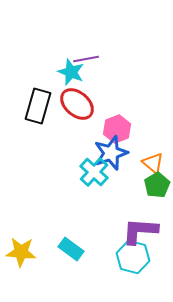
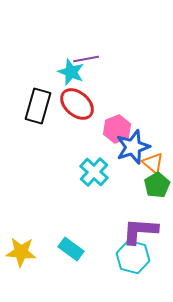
blue star: moved 22 px right, 6 px up
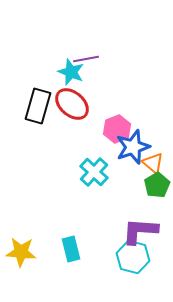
red ellipse: moved 5 px left
cyan rectangle: rotated 40 degrees clockwise
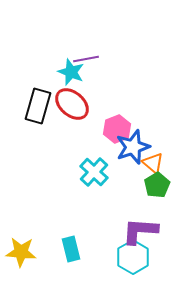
cyan hexagon: rotated 16 degrees clockwise
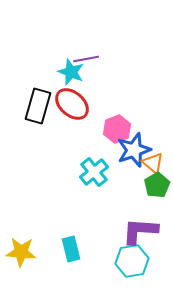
blue star: moved 1 px right, 3 px down
cyan cross: rotated 8 degrees clockwise
cyan hexagon: moved 1 px left, 4 px down; rotated 20 degrees clockwise
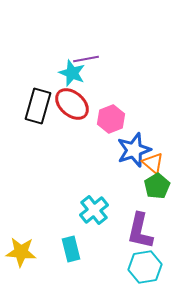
cyan star: moved 1 px right, 1 px down
pink hexagon: moved 6 px left, 10 px up
cyan cross: moved 38 px down
green pentagon: moved 1 px down
purple L-shape: rotated 81 degrees counterclockwise
cyan hexagon: moved 13 px right, 6 px down
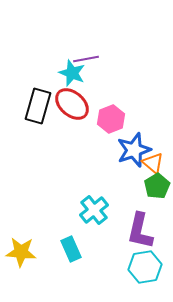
cyan rectangle: rotated 10 degrees counterclockwise
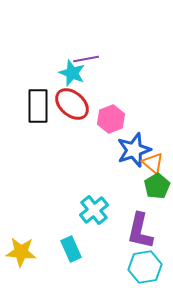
black rectangle: rotated 16 degrees counterclockwise
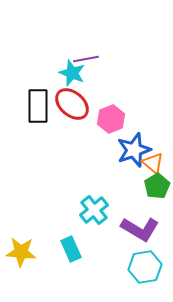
purple L-shape: moved 2 px up; rotated 72 degrees counterclockwise
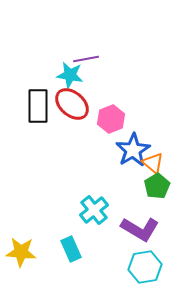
cyan star: moved 2 px left, 2 px down; rotated 12 degrees counterclockwise
blue star: moved 1 px left; rotated 12 degrees counterclockwise
